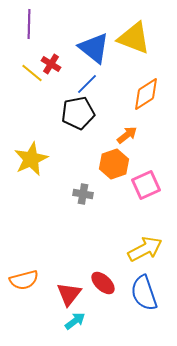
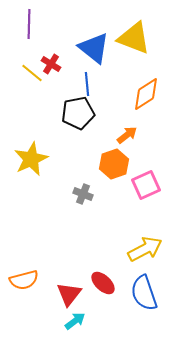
blue line: rotated 50 degrees counterclockwise
gray cross: rotated 12 degrees clockwise
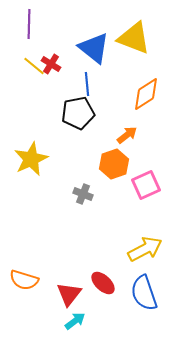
yellow line: moved 2 px right, 7 px up
orange semicircle: rotated 32 degrees clockwise
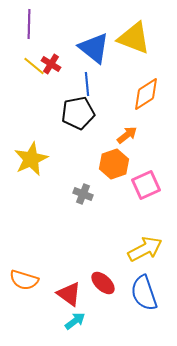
red triangle: rotated 32 degrees counterclockwise
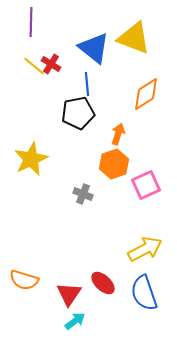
purple line: moved 2 px right, 2 px up
orange arrow: moved 9 px left, 1 px up; rotated 35 degrees counterclockwise
red triangle: rotated 28 degrees clockwise
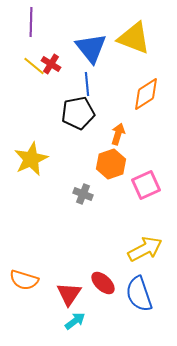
blue triangle: moved 3 px left; rotated 12 degrees clockwise
orange hexagon: moved 3 px left
blue semicircle: moved 5 px left, 1 px down
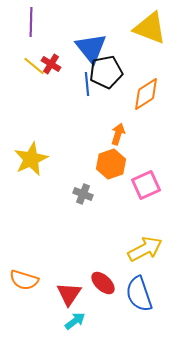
yellow triangle: moved 16 px right, 10 px up
black pentagon: moved 28 px right, 41 px up
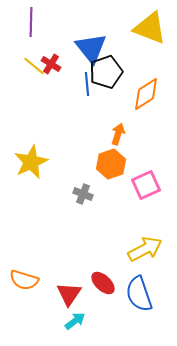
black pentagon: rotated 8 degrees counterclockwise
yellow star: moved 3 px down
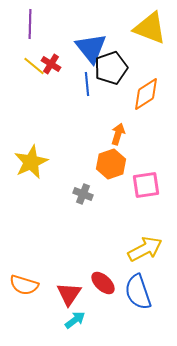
purple line: moved 1 px left, 2 px down
black pentagon: moved 5 px right, 4 px up
pink square: rotated 16 degrees clockwise
orange semicircle: moved 5 px down
blue semicircle: moved 1 px left, 2 px up
cyan arrow: moved 1 px up
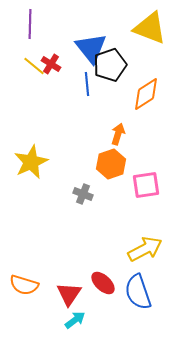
black pentagon: moved 1 px left, 3 px up
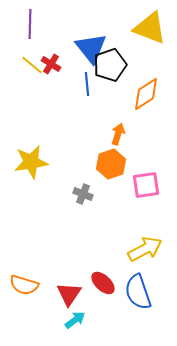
yellow line: moved 2 px left, 1 px up
yellow star: rotated 16 degrees clockwise
